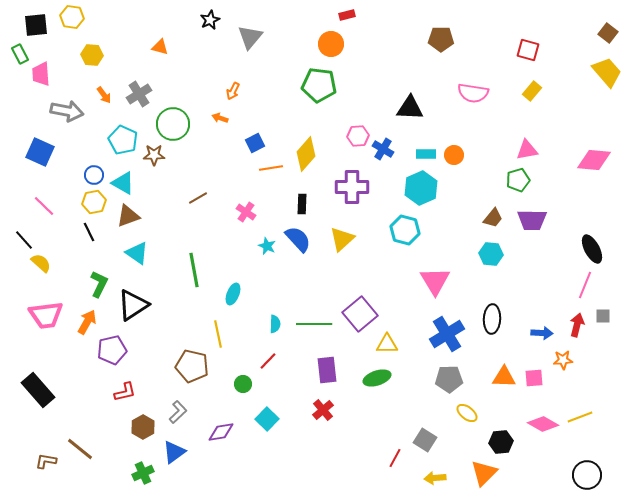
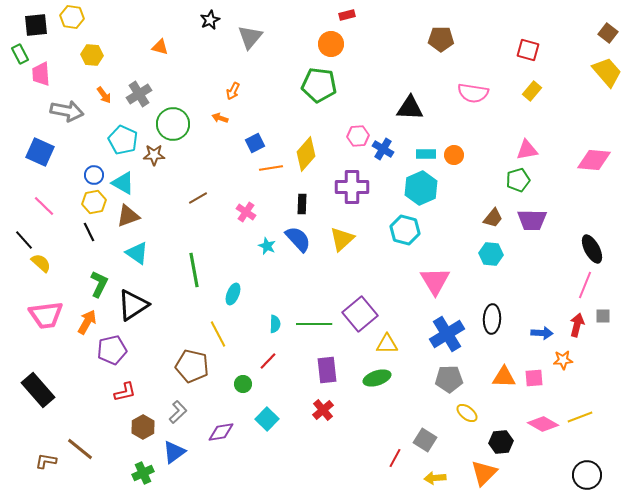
yellow line at (218, 334): rotated 16 degrees counterclockwise
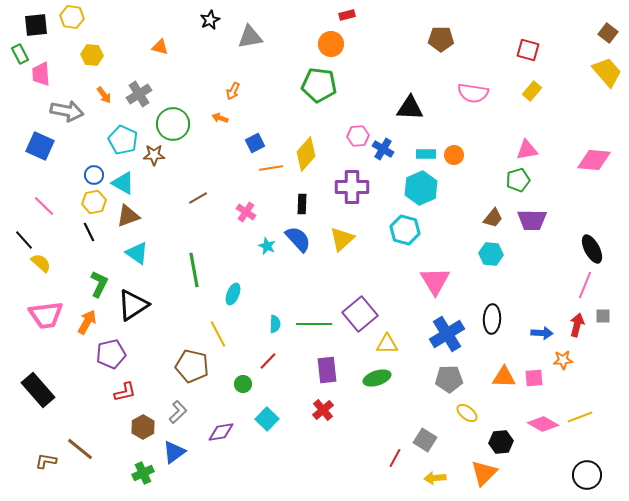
gray triangle at (250, 37): rotated 40 degrees clockwise
blue square at (40, 152): moved 6 px up
purple pentagon at (112, 350): moved 1 px left, 4 px down
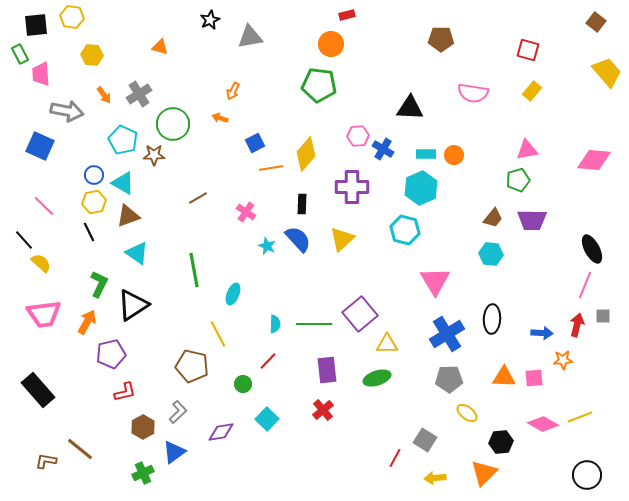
brown square at (608, 33): moved 12 px left, 11 px up
pink trapezoid at (46, 315): moved 2 px left, 1 px up
